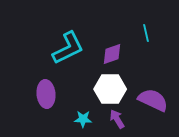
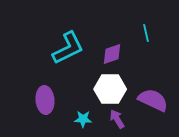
purple ellipse: moved 1 px left, 6 px down
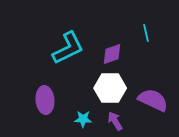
white hexagon: moved 1 px up
purple arrow: moved 2 px left, 2 px down
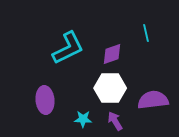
purple semicircle: rotated 32 degrees counterclockwise
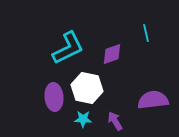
white hexagon: moved 23 px left; rotated 12 degrees clockwise
purple ellipse: moved 9 px right, 3 px up
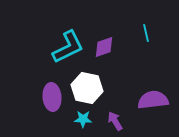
cyan L-shape: moved 1 px up
purple diamond: moved 8 px left, 7 px up
purple ellipse: moved 2 px left
